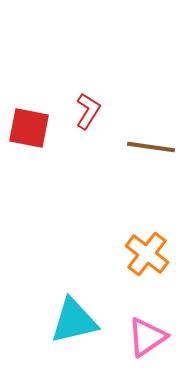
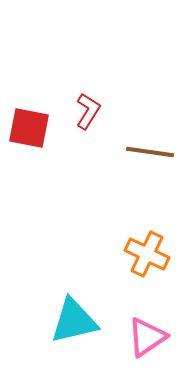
brown line: moved 1 px left, 5 px down
orange cross: rotated 12 degrees counterclockwise
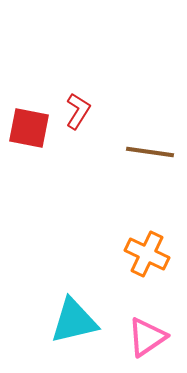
red L-shape: moved 10 px left
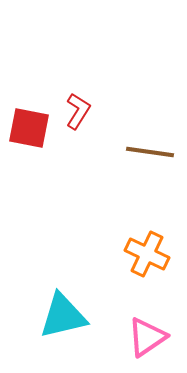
cyan triangle: moved 11 px left, 5 px up
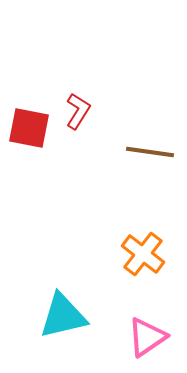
orange cross: moved 4 px left; rotated 12 degrees clockwise
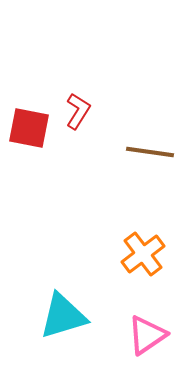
orange cross: rotated 15 degrees clockwise
cyan triangle: rotated 4 degrees counterclockwise
pink triangle: moved 2 px up
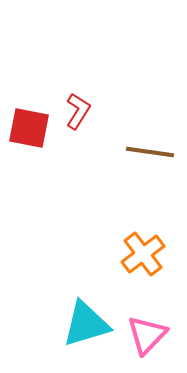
cyan triangle: moved 23 px right, 8 px down
pink triangle: rotated 12 degrees counterclockwise
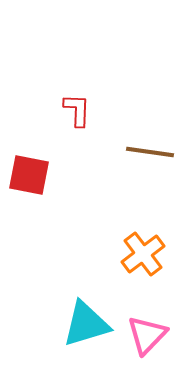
red L-shape: moved 1 px left, 1 px up; rotated 30 degrees counterclockwise
red square: moved 47 px down
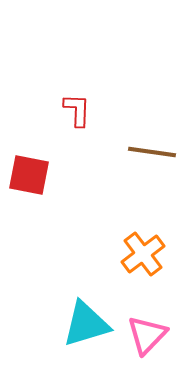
brown line: moved 2 px right
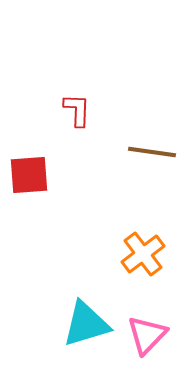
red square: rotated 15 degrees counterclockwise
